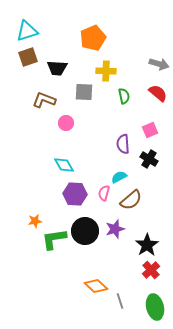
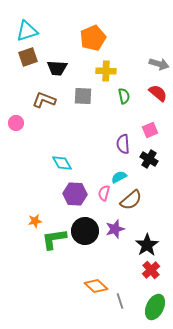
gray square: moved 1 px left, 4 px down
pink circle: moved 50 px left
cyan diamond: moved 2 px left, 2 px up
green ellipse: rotated 40 degrees clockwise
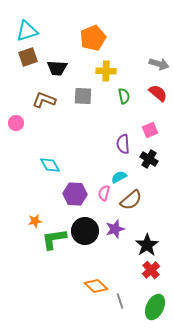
cyan diamond: moved 12 px left, 2 px down
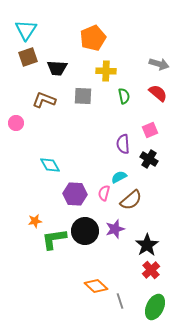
cyan triangle: moved 1 px left, 1 px up; rotated 40 degrees counterclockwise
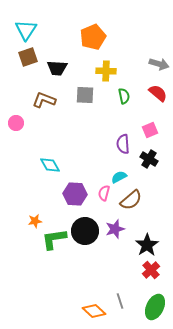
orange pentagon: moved 1 px up
gray square: moved 2 px right, 1 px up
orange diamond: moved 2 px left, 25 px down
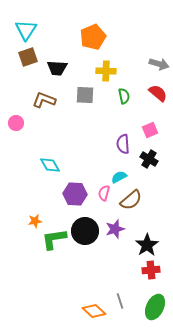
red cross: rotated 36 degrees clockwise
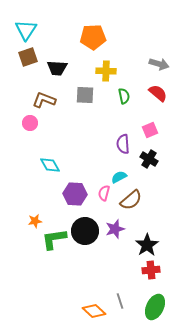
orange pentagon: rotated 20 degrees clockwise
pink circle: moved 14 px right
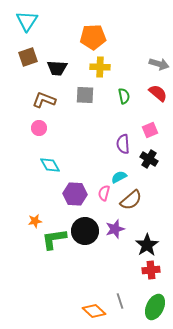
cyan triangle: moved 1 px right, 9 px up
yellow cross: moved 6 px left, 4 px up
pink circle: moved 9 px right, 5 px down
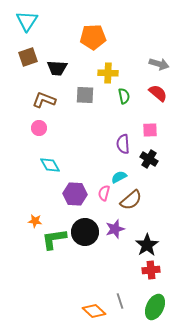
yellow cross: moved 8 px right, 6 px down
pink square: rotated 21 degrees clockwise
orange star: rotated 16 degrees clockwise
black circle: moved 1 px down
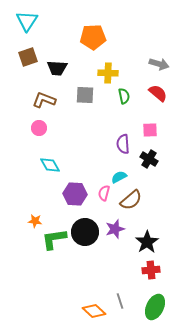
black star: moved 3 px up
